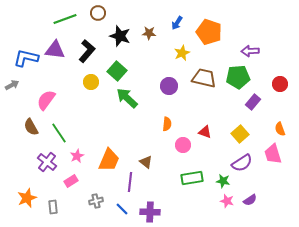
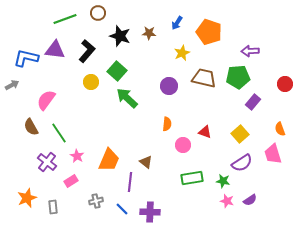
red circle at (280, 84): moved 5 px right
pink star at (77, 156): rotated 16 degrees counterclockwise
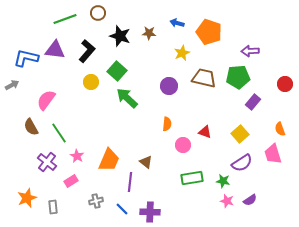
blue arrow at (177, 23): rotated 72 degrees clockwise
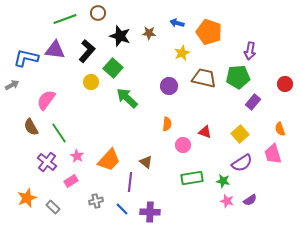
purple arrow at (250, 51): rotated 78 degrees counterclockwise
green square at (117, 71): moved 4 px left, 3 px up
orange trapezoid at (109, 160): rotated 20 degrees clockwise
gray rectangle at (53, 207): rotated 40 degrees counterclockwise
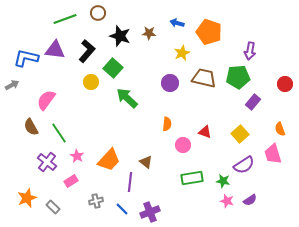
purple circle at (169, 86): moved 1 px right, 3 px up
purple semicircle at (242, 163): moved 2 px right, 2 px down
purple cross at (150, 212): rotated 24 degrees counterclockwise
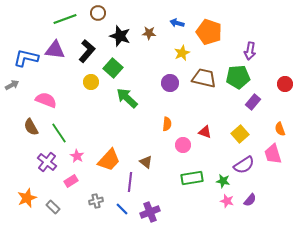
pink semicircle at (46, 100): rotated 75 degrees clockwise
purple semicircle at (250, 200): rotated 16 degrees counterclockwise
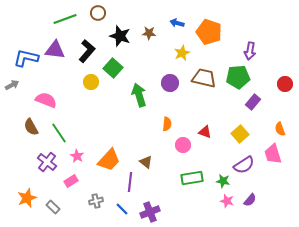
green arrow at (127, 98): moved 12 px right, 3 px up; rotated 30 degrees clockwise
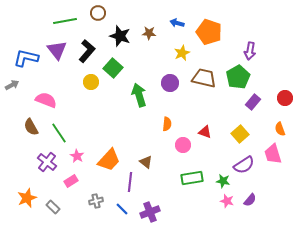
green line at (65, 19): moved 2 px down; rotated 10 degrees clockwise
purple triangle at (55, 50): moved 2 px right; rotated 45 degrees clockwise
green pentagon at (238, 77): rotated 25 degrees counterclockwise
red circle at (285, 84): moved 14 px down
